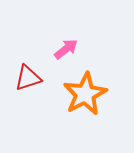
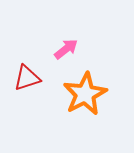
red triangle: moved 1 px left
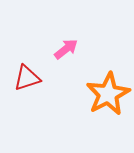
orange star: moved 23 px right
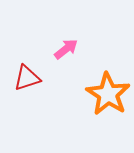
orange star: rotated 12 degrees counterclockwise
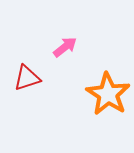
pink arrow: moved 1 px left, 2 px up
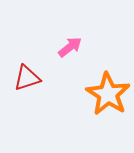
pink arrow: moved 5 px right
